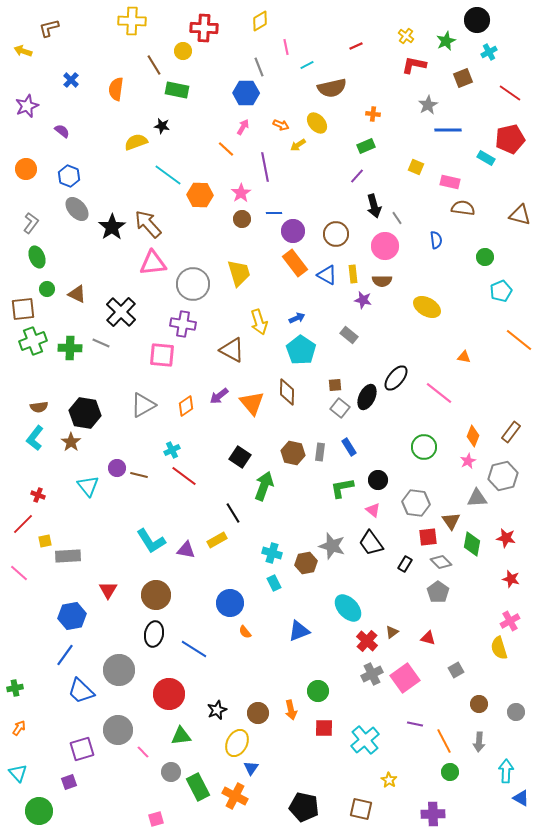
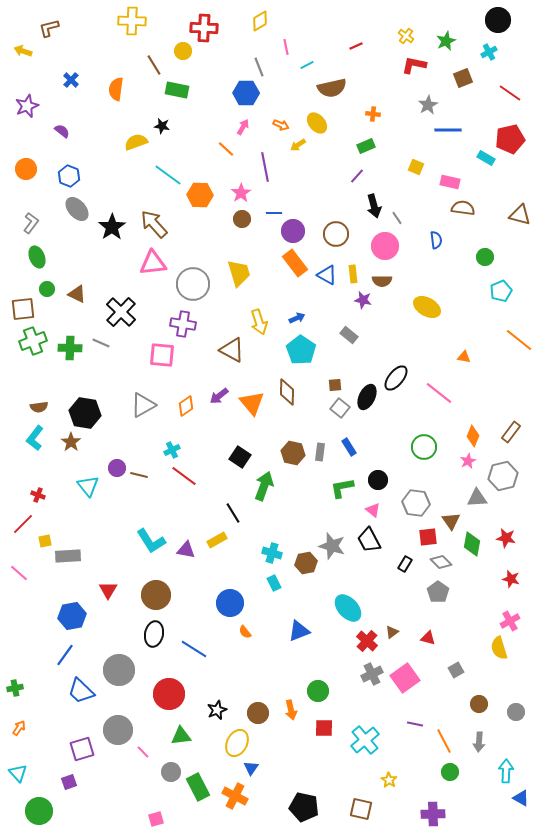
black circle at (477, 20): moved 21 px right
brown arrow at (148, 224): moved 6 px right
black trapezoid at (371, 543): moved 2 px left, 3 px up; rotated 8 degrees clockwise
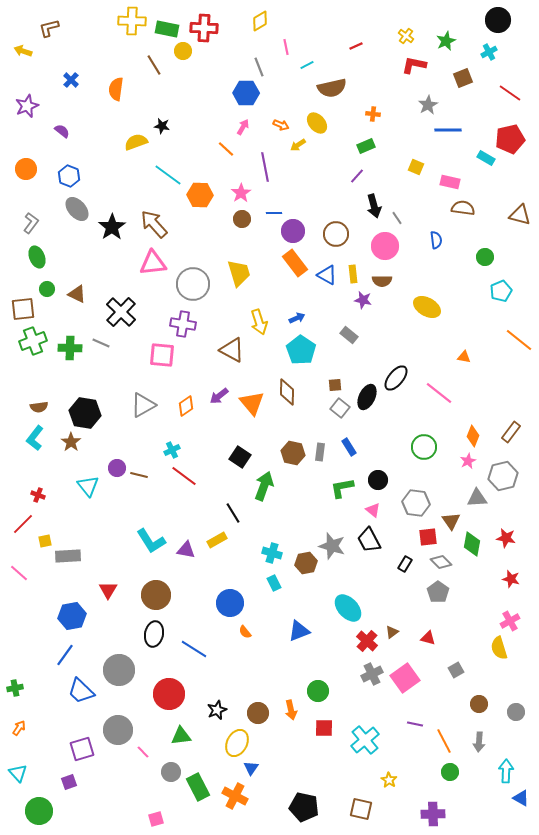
green rectangle at (177, 90): moved 10 px left, 61 px up
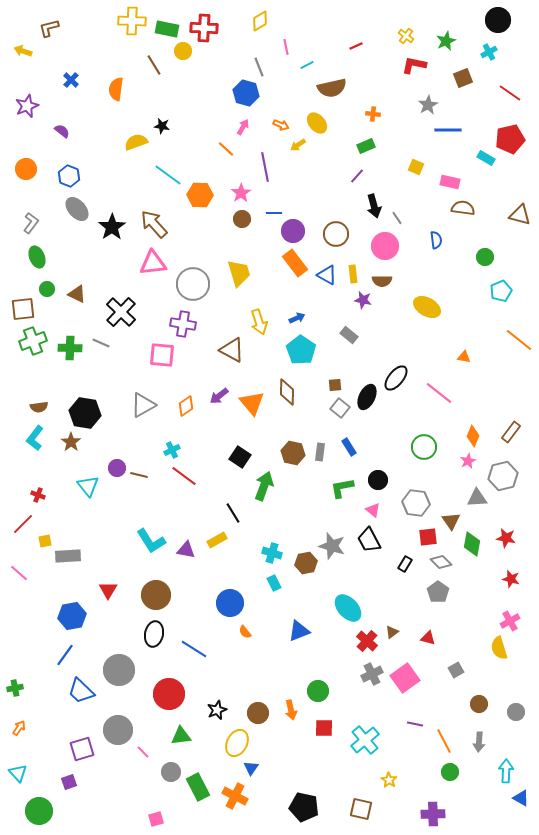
blue hexagon at (246, 93): rotated 15 degrees clockwise
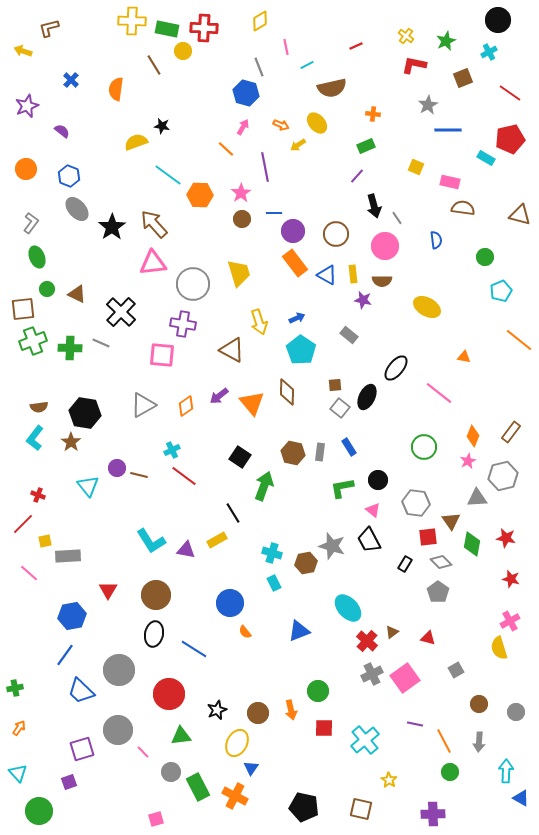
black ellipse at (396, 378): moved 10 px up
pink line at (19, 573): moved 10 px right
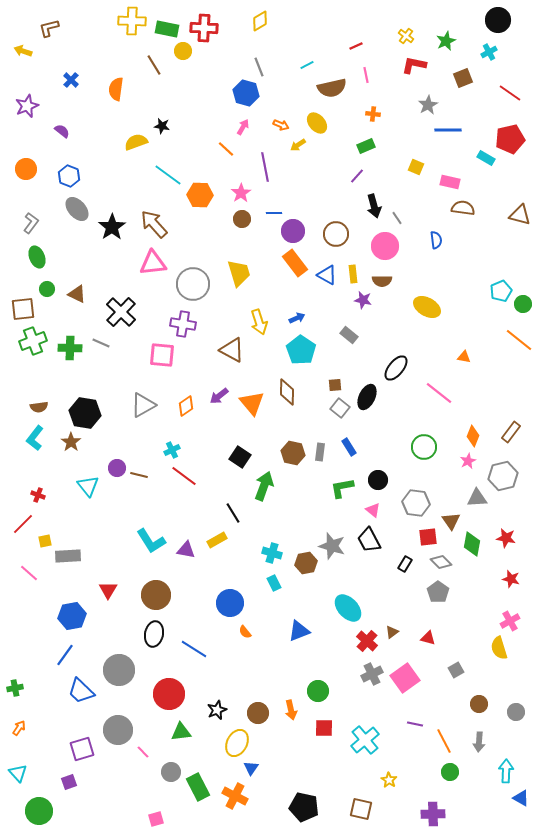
pink line at (286, 47): moved 80 px right, 28 px down
green circle at (485, 257): moved 38 px right, 47 px down
green triangle at (181, 736): moved 4 px up
